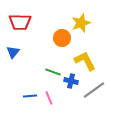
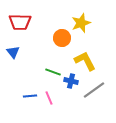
blue triangle: rotated 16 degrees counterclockwise
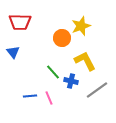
yellow star: moved 3 px down
green line: rotated 28 degrees clockwise
gray line: moved 3 px right
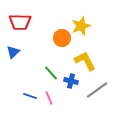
blue triangle: rotated 24 degrees clockwise
green line: moved 2 px left, 1 px down
blue line: rotated 24 degrees clockwise
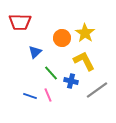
yellow star: moved 4 px right, 7 px down; rotated 18 degrees counterclockwise
blue triangle: moved 22 px right
yellow L-shape: moved 1 px left
pink line: moved 1 px left, 3 px up
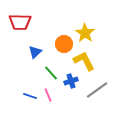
orange circle: moved 2 px right, 6 px down
blue cross: rotated 32 degrees counterclockwise
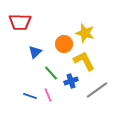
yellow star: rotated 18 degrees counterclockwise
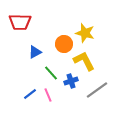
blue triangle: rotated 16 degrees clockwise
blue line: moved 2 px up; rotated 56 degrees counterclockwise
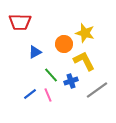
green line: moved 2 px down
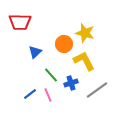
blue triangle: rotated 16 degrees counterclockwise
blue cross: moved 2 px down
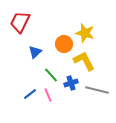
red trapezoid: rotated 115 degrees clockwise
gray line: rotated 50 degrees clockwise
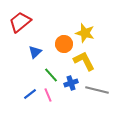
red trapezoid: rotated 25 degrees clockwise
